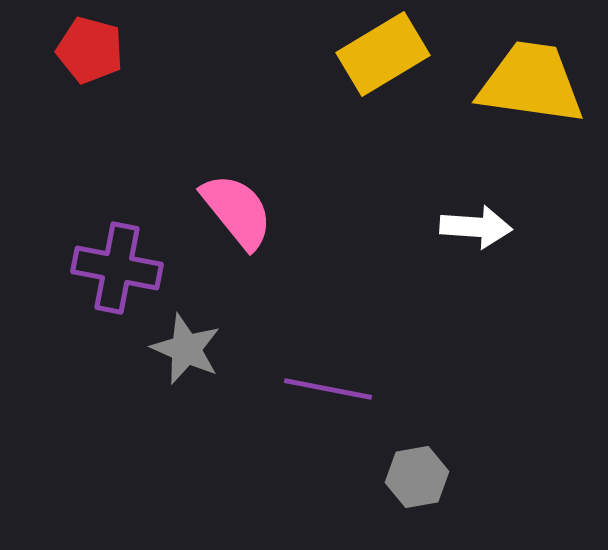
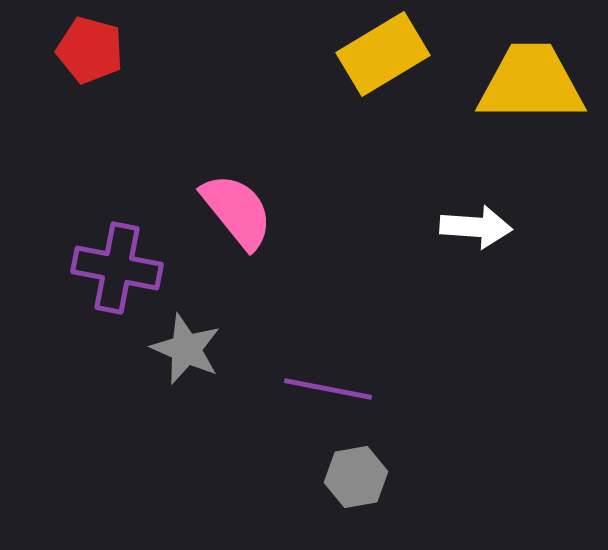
yellow trapezoid: rotated 8 degrees counterclockwise
gray hexagon: moved 61 px left
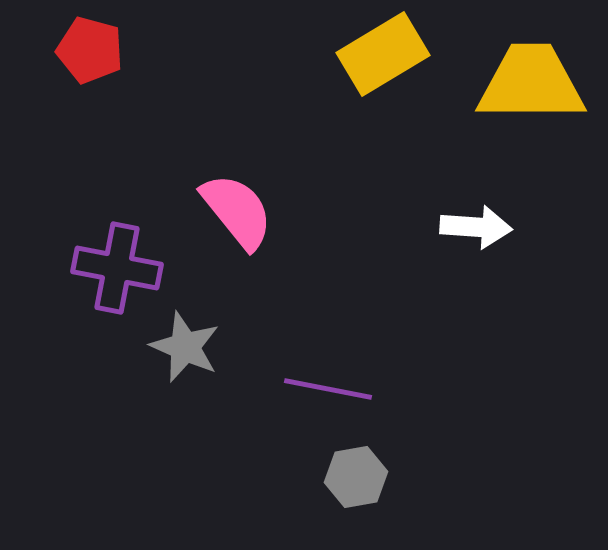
gray star: moved 1 px left, 2 px up
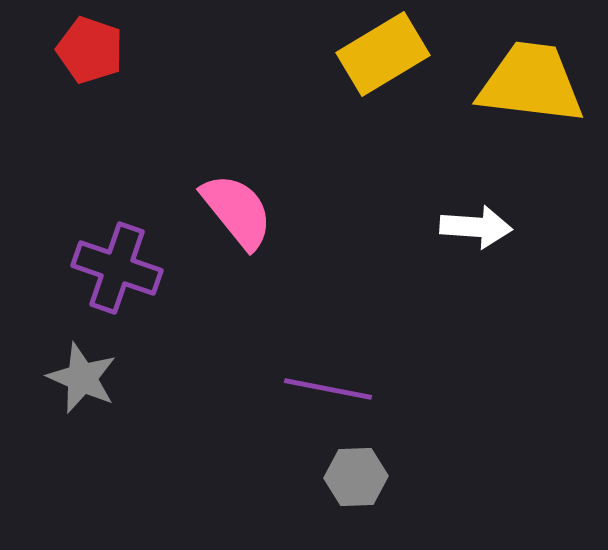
red pentagon: rotated 4 degrees clockwise
yellow trapezoid: rotated 7 degrees clockwise
purple cross: rotated 8 degrees clockwise
gray star: moved 103 px left, 31 px down
gray hexagon: rotated 8 degrees clockwise
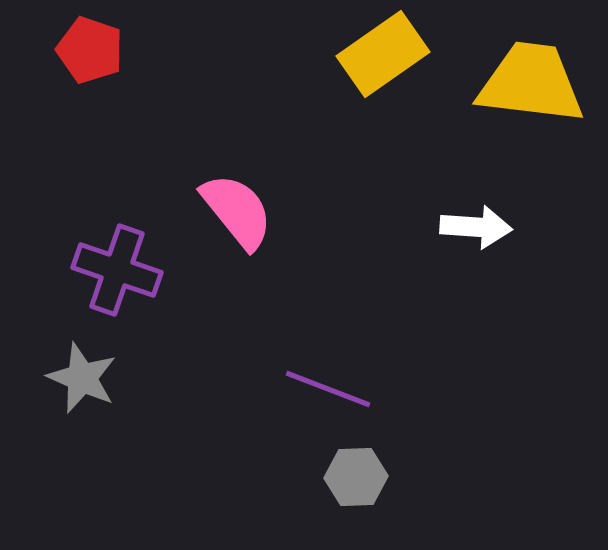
yellow rectangle: rotated 4 degrees counterclockwise
purple cross: moved 2 px down
purple line: rotated 10 degrees clockwise
